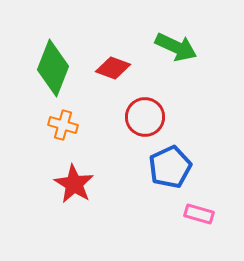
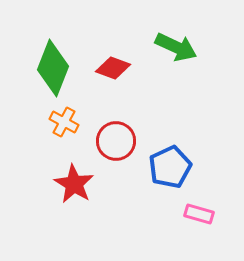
red circle: moved 29 px left, 24 px down
orange cross: moved 1 px right, 3 px up; rotated 12 degrees clockwise
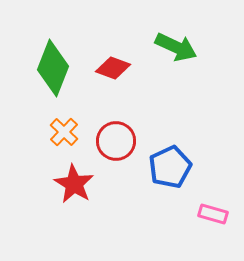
orange cross: moved 10 px down; rotated 16 degrees clockwise
pink rectangle: moved 14 px right
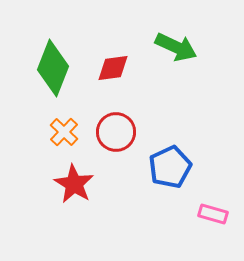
red diamond: rotated 28 degrees counterclockwise
red circle: moved 9 px up
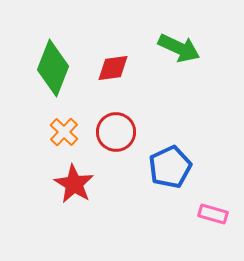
green arrow: moved 3 px right, 1 px down
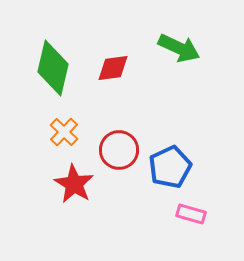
green diamond: rotated 8 degrees counterclockwise
red circle: moved 3 px right, 18 px down
pink rectangle: moved 22 px left
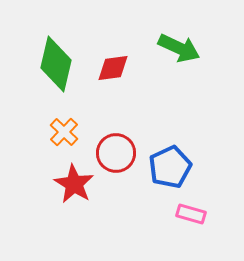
green diamond: moved 3 px right, 4 px up
red circle: moved 3 px left, 3 px down
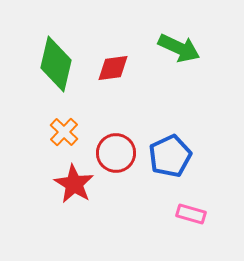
blue pentagon: moved 11 px up
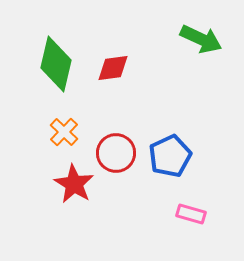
green arrow: moved 22 px right, 9 px up
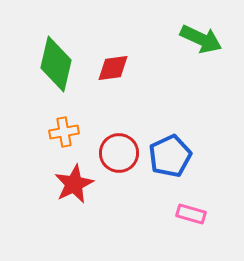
orange cross: rotated 36 degrees clockwise
red circle: moved 3 px right
red star: rotated 15 degrees clockwise
